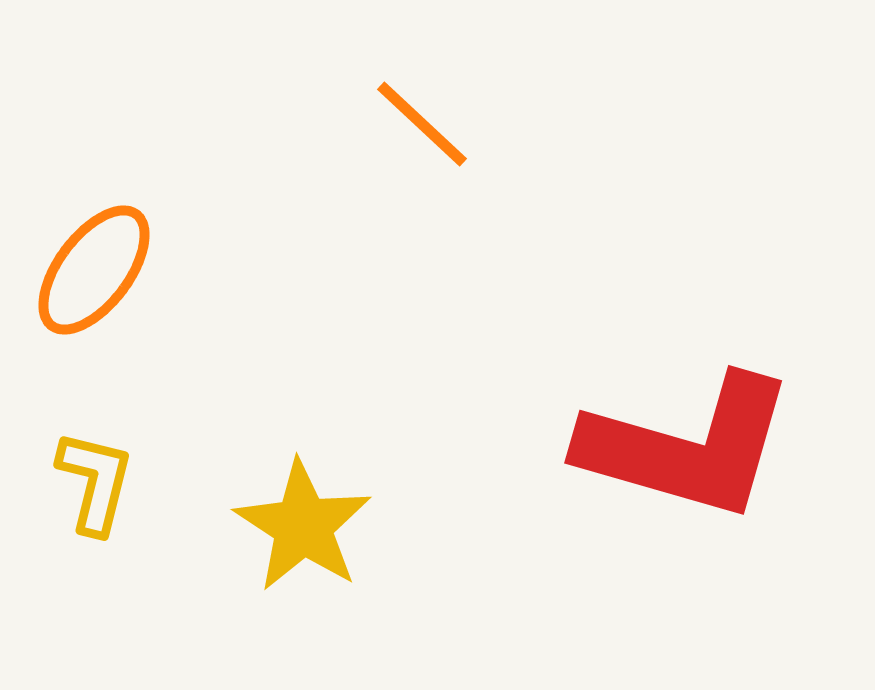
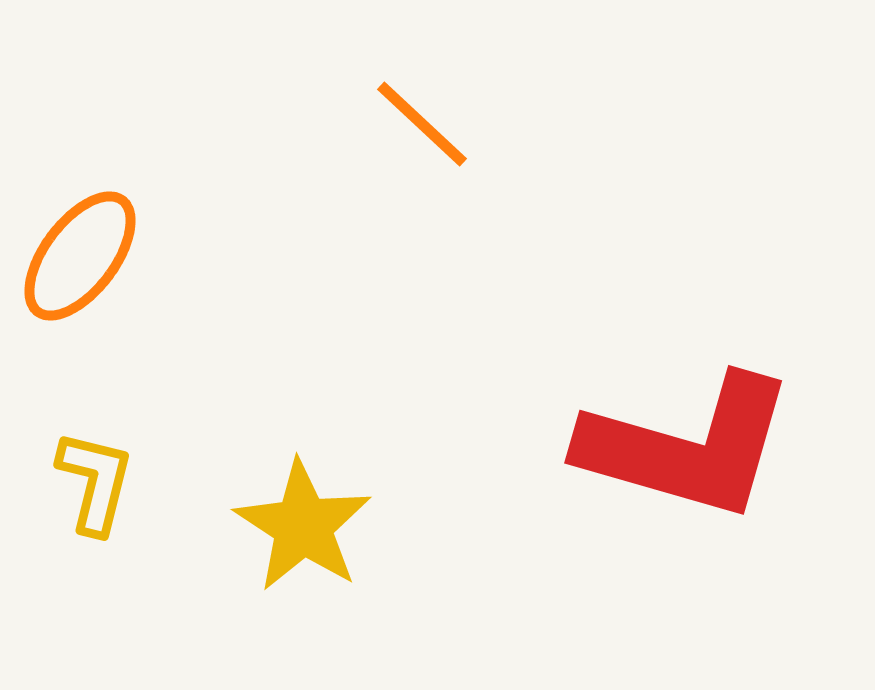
orange ellipse: moved 14 px left, 14 px up
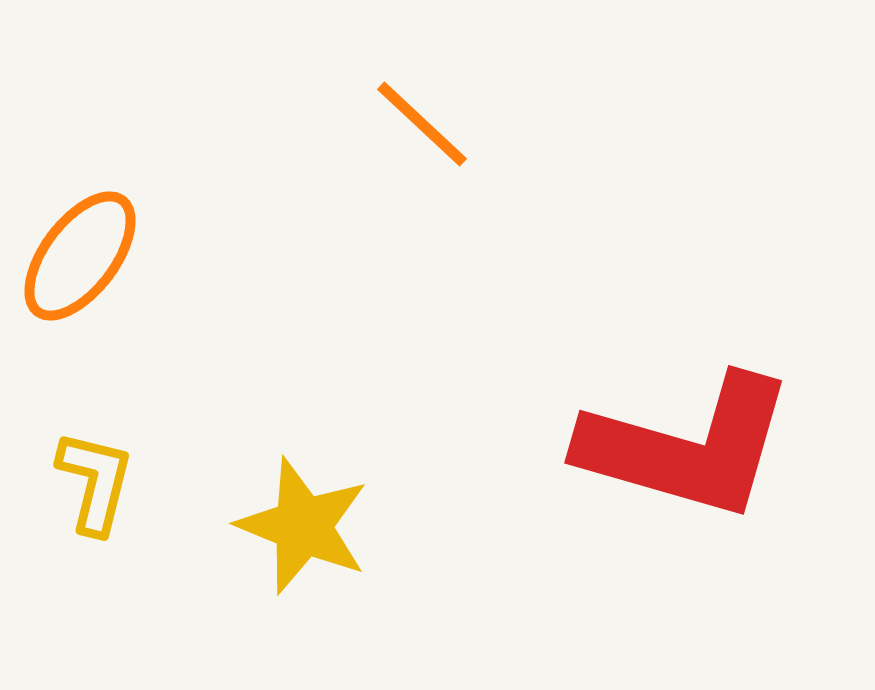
yellow star: rotated 11 degrees counterclockwise
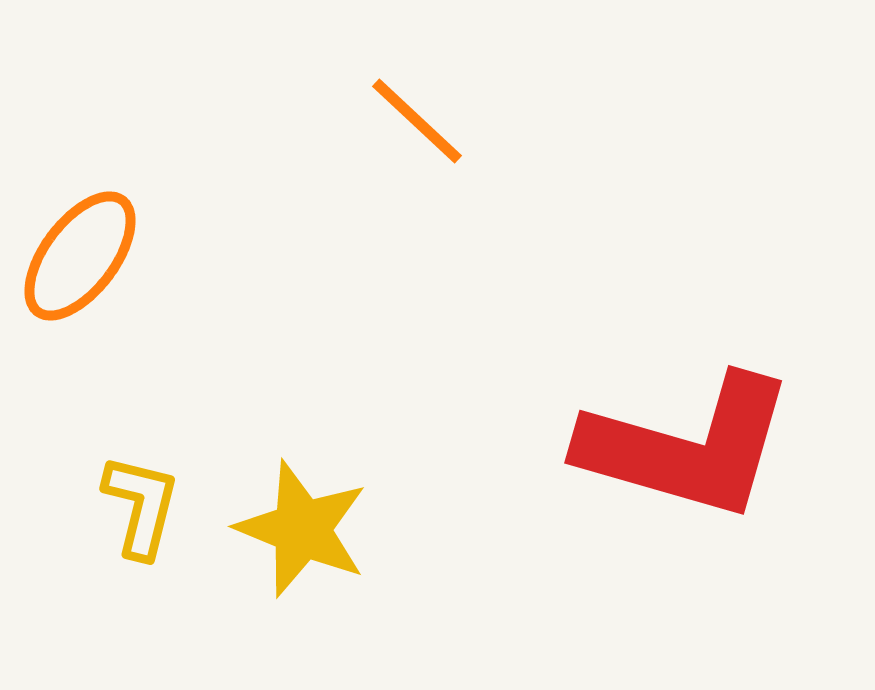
orange line: moved 5 px left, 3 px up
yellow L-shape: moved 46 px right, 24 px down
yellow star: moved 1 px left, 3 px down
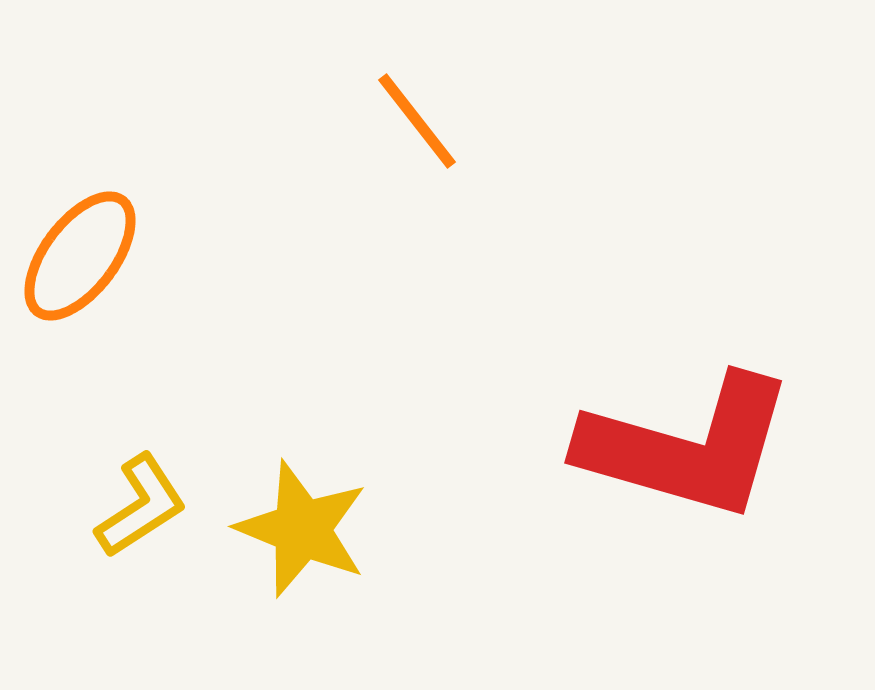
orange line: rotated 9 degrees clockwise
yellow L-shape: rotated 43 degrees clockwise
